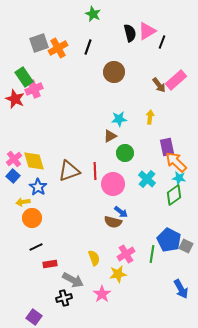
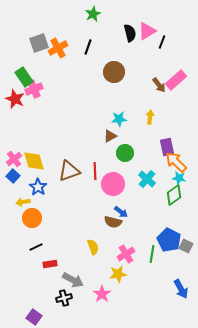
green star at (93, 14): rotated 21 degrees clockwise
yellow semicircle at (94, 258): moved 1 px left, 11 px up
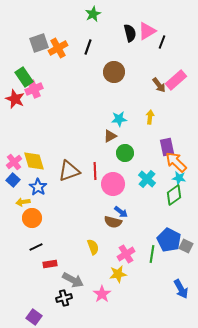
pink cross at (14, 159): moved 3 px down
blue square at (13, 176): moved 4 px down
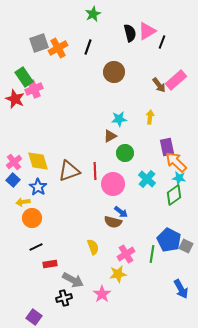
yellow diamond at (34, 161): moved 4 px right
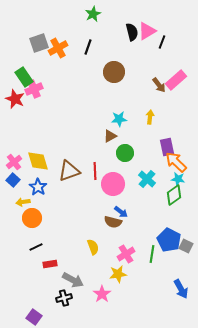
black semicircle at (130, 33): moved 2 px right, 1 px up
cyan star at (179, 178): moved 1 px left, 1 px down
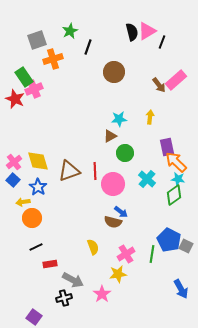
green star at (93, 14): moved 23 px left, 17 px down
gray square at (39, 43): moved 2 px left, 3 px up
orange cross at (58, 48): moved 5 px left, 11 px down; rotated 12 degrees clockwise
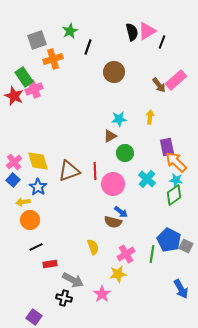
red star at (15, 99): moved 1 px left, 3 px up
cyan star at (178, 179): moved 2 px left, 1 px down
orange circle at (32, 218): moved 2 px left, 2 px down
black cross at (64, 298): rotated 28 degrees clockwise
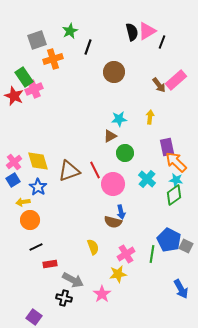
red line at (95, 171): moved 1 px up; rotated 24 degrees counterclockwise
blue square at (13, 180): rotated 16 degrees clockwise
blue arrow at (121, 212): rotated 40 degrees clockwise
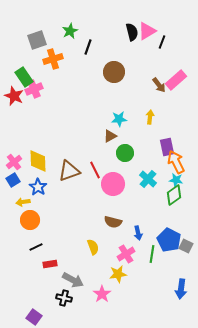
yellow diamond at (38, 161): rotated 15 degrees clockwise
orange arrow at (176, 162): rotated 20 degrees clockwise
cyan cross at (147, 179): moved 1 px right
blue arrow at (121, 212): moved 17 px right, 21 px down
blue arrow at (181, 289): rotated 36 degrees clockwise
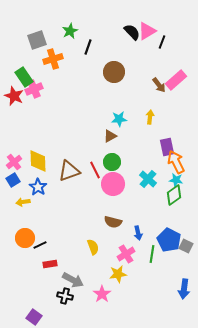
black semicircle at (132, 32): rotated 30 degrees counterclockwise
green circle at (125, 153): moved 13 px left, 9 px down
orange circle at (30, 220): moved 5 px left, 18 px down
black line at (36, 247): moved 4 px right, 2 px up
blue arrow at (181, 289): moved 3 px right
black cross at (64, 298): moved 1 px right, 2 px up
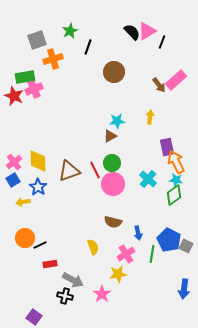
green rectangle at (24, 77): moved 1 px right; rotated 66 degrees counterclockwise
cyan star at (119, 119): moved 2 px left, 2 px down
green circle at (112, 162): moved 1 px down
